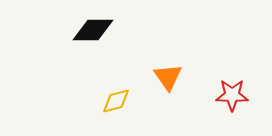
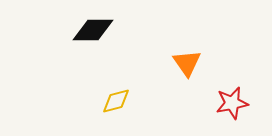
orange triangle: moved 19 px right, 14 px up
red star: moved 8 px down; rotated 12 degrees counterclockwise
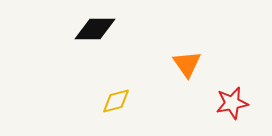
black diamond: moved 2 px right, 1 px up
orange triangle: moved 1 px down
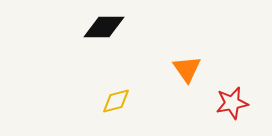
black diamond: moved 9 px right, 2 px up
orange triangle: moved 5 px down
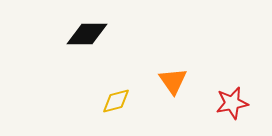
black diamond: moved 17 px left, 7 px down
orange triangle: moved 14 px left, 12 px down
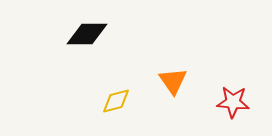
red star: moved 1 px right, 1 px up; rotated 16 degrees clockwise
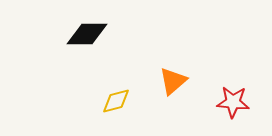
orange triangle: rotated 24 degrees clockwise
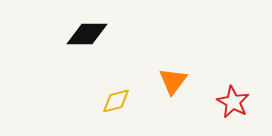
orange triangle: rotated 12 degrees counterclockwise
red star: rotated 24 degrees clockwise
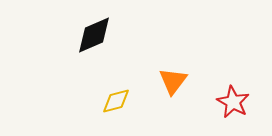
black diamond: moved 7 px right, 1 px down; rotated 24 degrees counterclockwise
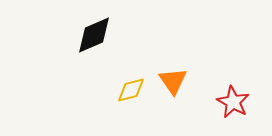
orange triangle: rotated 12 degrees counterclockwise
yellow diamond: moved 15 px right, 11 px up
